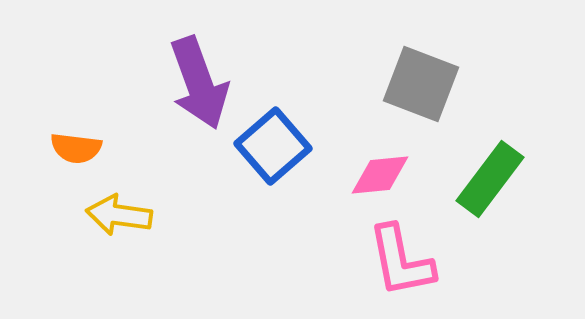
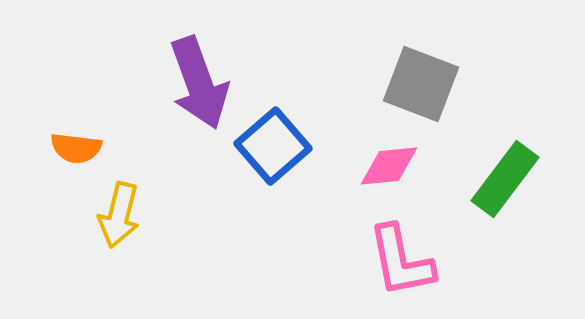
pink diamond: moved 9 px right, 9 px up
green rectangle: moved 15 px right
yellow arrow: rotated 84 degrees counterclockwise
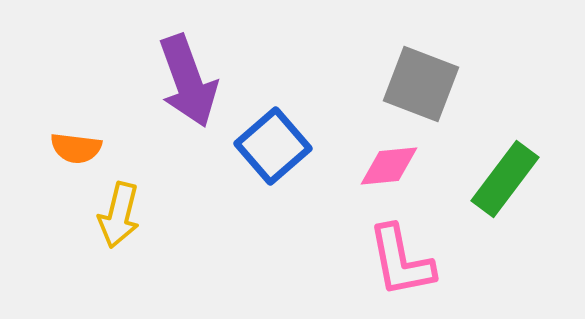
purple arrow: moved 11 px left, 2 px up
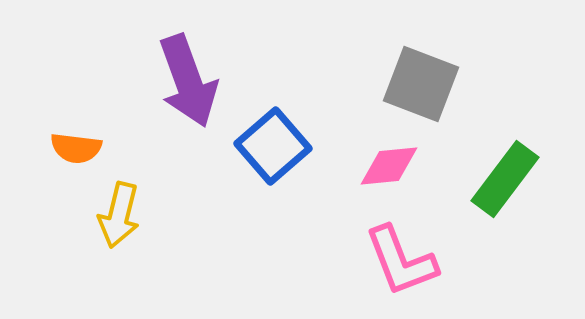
pink L-shape: rotated 10 degrees counterclockwise
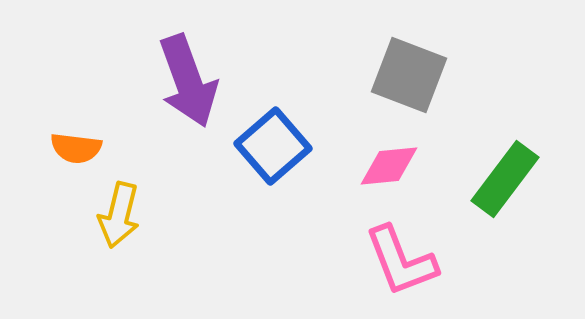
gray square: moved 12 px left, 9 px up
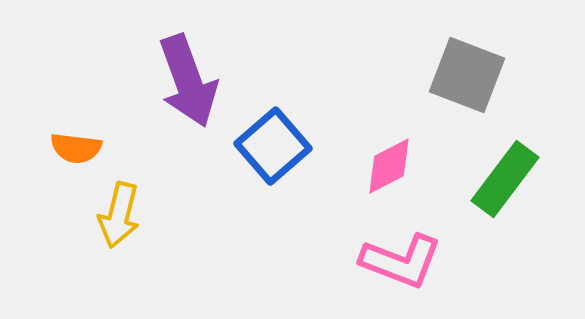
gray square: moved 58 px right
pink diamond: rotated 22 degrees counterclockwise
pink L-shape: rotated 48 degrees counterclockwise
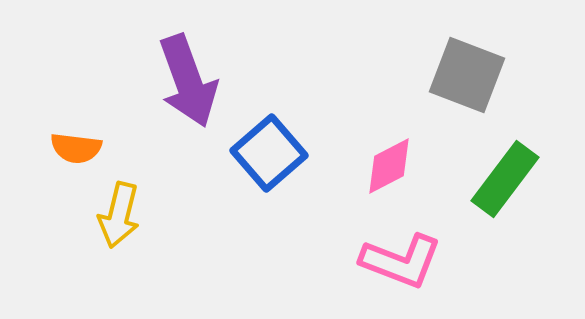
blue square: moved 4 px left, 7 px down
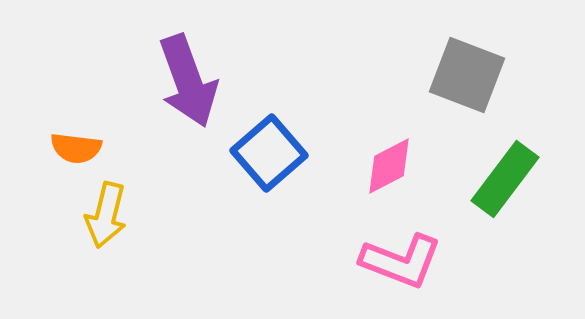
yellow arrow: moved 13 px left
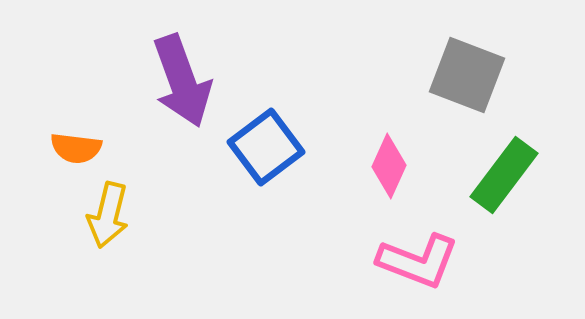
purple arrow: moved 6 px left
blue square: moved 3 px left, 6 px up; rotated 4 degrees clockwise
pink diamond: rotated 38 degrees counterclockwise
green rectangle: moved 1 px left, 4 px up
yellow arrow: moved 2 px right
pink L-shape: moved 17 px right
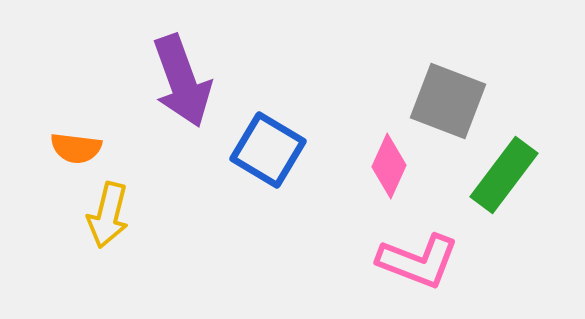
gray square: moved 19 px left, 26 px down
blue square: moved 2 px right, 3 px down; rotated 22 degrees counterclockwise
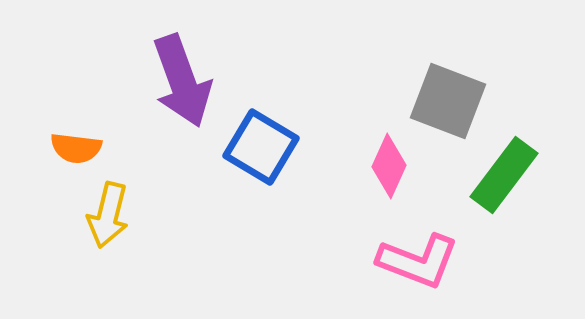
blue square: moved 7 px left, 3 px up
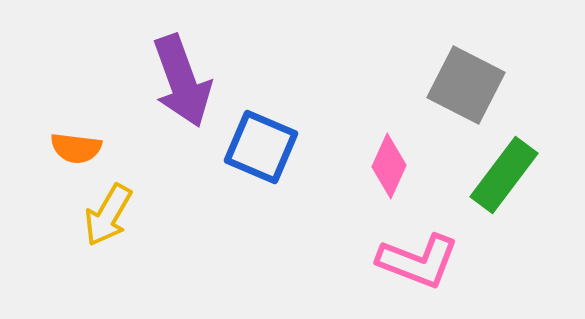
gray square: moved 18 px right, 16 px up; rotated 6 degrees clockwise
blue square: rotated 8 degrees counterclockwise
yellow arrow: rotated 16 degrees clockwise
